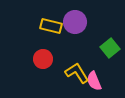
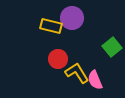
purple circle: moved 3 px left, 4 px up
green square: moved 2 px right, 1 px up
red circle: moved 15 px right
pink semicircle: moved 1 px right, 1 px up
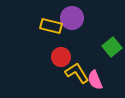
red circle: moved 3 px right, 2 px up
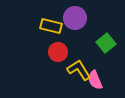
purple circle: moved 3 px right
green square: moved 6 px left, 4 px up
red circle: moved 3 px left, 5 px up
yellow L-shape: moved 2 px right, 3 px up
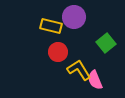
purple circle: moved 1 px left, 1 px up
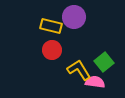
green square: moved 2 px left, 19 px down
red circle: moved 6 px left, 2 px up
pink semicircle: moved 2 px down; rotated 120 degrees clockwise
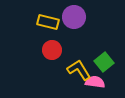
yellow rectangle: moved 3 px left, 4 px up
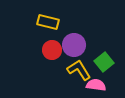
purple circle: moved 28 px down
pink semicircle: moved 1 px right, 3 px down
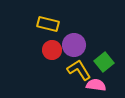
yellow rectangle: moved 2 px down
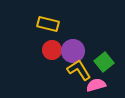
purple circle: moved 1 px left, 6 px down
pink semicircle: rotated 24 degrees counterclockwise
